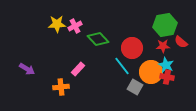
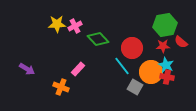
orange cross: rotated 28 degrees clockwise
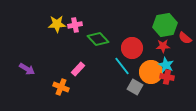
pink cross: moved 1 px up; rotated 16 degrees clockwise
red semicircle: moved 4 px right, 4 px up
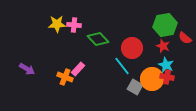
pink cross: moved 1 px left; rotated 16 degrees clockwise
red star: rotated 24 degrees clockwise
orange circle: moved 1 px right, 7 px down
orange cross: moved 4 px right, 10 px up
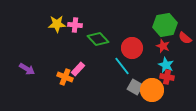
pink cross: moved 1 px right
orange circle: moved 11 px down
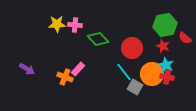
cyan line: moved 2 px right, 6 px down
orange circle: moved 16 px up
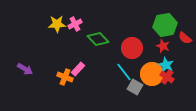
pink cross: moved 1 px up; rotated 32 degrees counterclockwise
purple arrow: moved 2 px left
red cross: rotated 24 degrees clockwise
